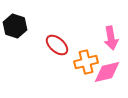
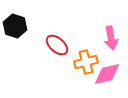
pink diamond: moved 2 px down
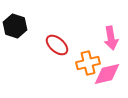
orange cross: moved 2 px right, 1 px down
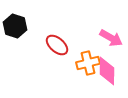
pink arrow: rotated 50 degrees counterclockwise
pink diamond: moved 3 px up; rotated 76 degrees counterclockwise
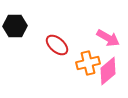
black hexagon: rotated 20 degrees counterclockwise
pink arrow: moved 3 px left
pink diamond: moved 1 px right; rotated 48 degrees clockwise
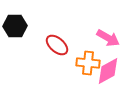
orange cross: rotated 20 degrees clockwise
pink diamond: rotated 12 degrees clockwise
